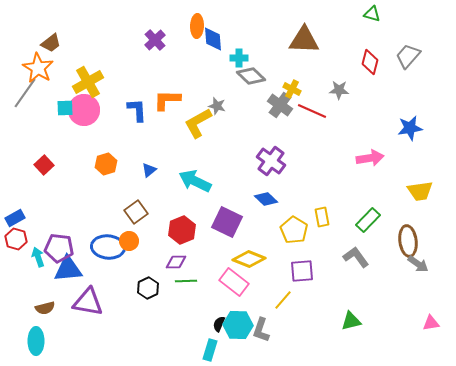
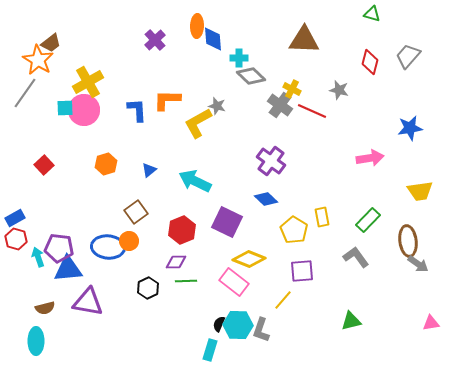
orange star at (38, 68): moved 8 px up
gray star at (339, 90): rotated 12 degrees clockwise
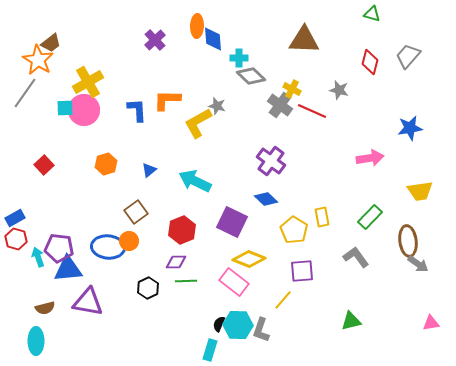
green rectangle at (368, 220): moved 2 px right, 3 px up
purple square at (227, 222): moved 5 px right
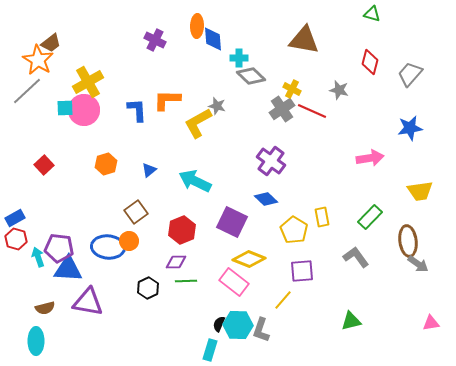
purple cross at (155, 40): rotated 20 degrees counterclockwise
brown triangle at (304, 40): rotated 8 degrees clockwise
gray trapezoid at (408, 56): moved 2 px right, 18 px down
gray line at (25, 93): moved 2 px right, 2 px up; rotated 12 degrees clockwise
gray cross at (280, 105): moved 2 px right, 4 px down; rotated 20 degrees clockwise
blue triangle at (68, 269): rotated 8 degrees clockwise
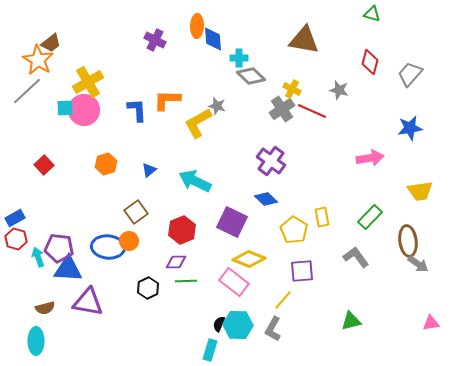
gray L-shape at (261, 330): moved 12 px right, 1 px up; rotated 10 degrees clockwise
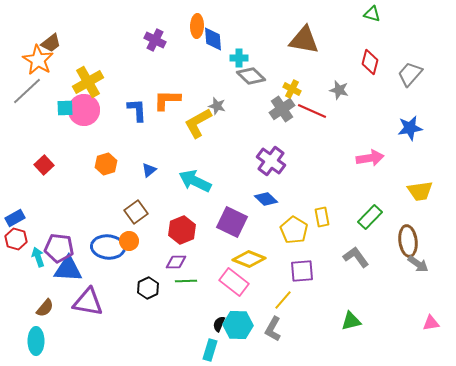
brown semicircle at (45, 308): rotated 36 degrees counterclockwise
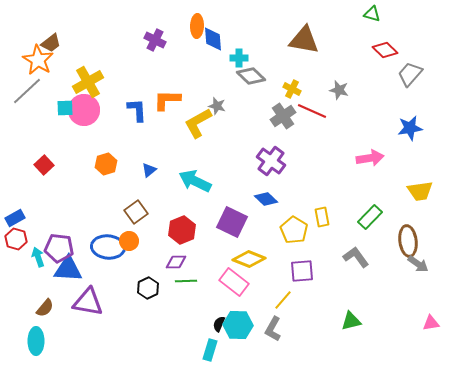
red diamond at (370, 62): moved 15 px right, 12 px up; rotated 60 degrees counterclockwise
gray cross at (282, 109): moved 1 px right, 7 px down
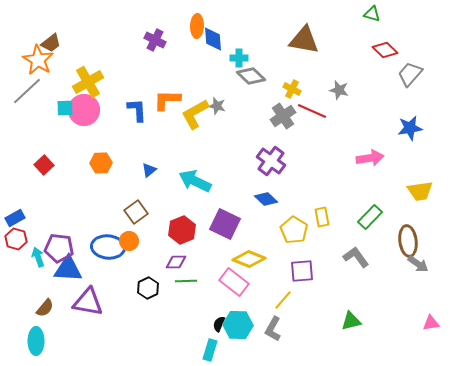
yellow L-shape at (198, 123): moved 3 px left, 9 px up
orange hexagon at (106, 164): moved 5 px left, 1 px up; rotated 15 degrees clockwise
purple square at (232, 222): moved 7 px left, 2 px down
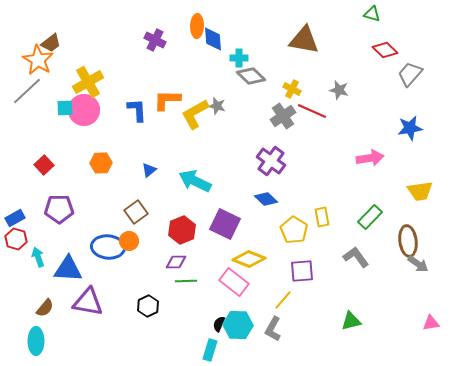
purple pentagon at (59, 248): moved 39 px up; rotated 8 degrees counterclockwise
black hexagon at (148, 288): moved 18 px down
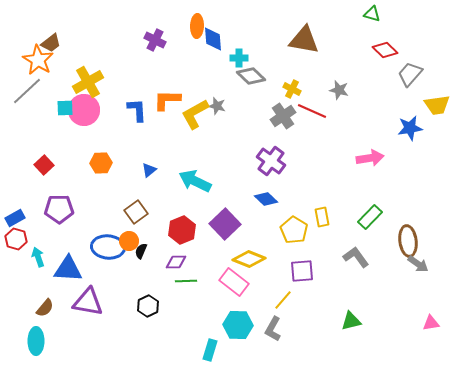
yellow trapezoid at (420, 191): moved 17 px right, 86 px up
purple square at (225, 224): rotated 20 degrees clockwise
black semicircle at (219, 324): moved 78 px left, 73 px up
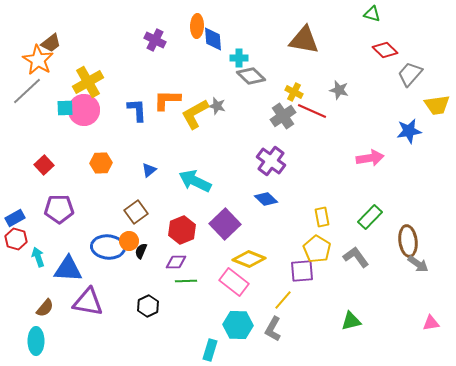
yellow cross at (292, 89): moved 2 px right, 3 px down
blue star at (410, 128): moved 1 px left, 3 px down
yellow pentagon at (294, 230): moved 23 px right, 19 px down
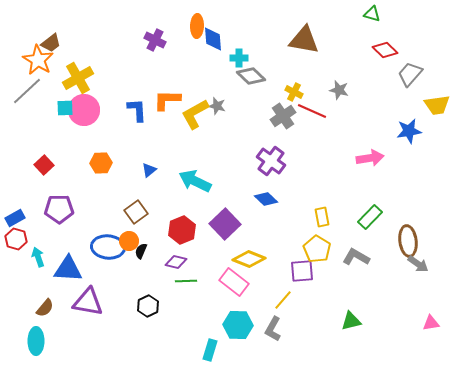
yellow cross at (88, 82): moved 10 px left, 4 px up
gray L-shape at (356, 257): rotated 24 degrees counterclockwise
purple diamond at (176, 262): rotated 15 degrees clockwise
